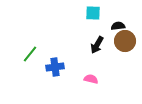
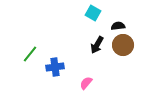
cyan square: rotated 28 degrees clockwise
brown circle: moved 2 px left, 4 px down
pink semicircle: moved 5 px left, 4 px down; rotated 64 degrees counterclockwise
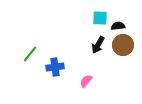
cyan square: moved 7 px right, 5 px down; rotated 28 degrees counterclockwise
black arrow: moved 1 px right
pink semicircle: moved 2 px up
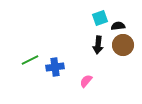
cyan square: rotated 21 degrees counterclockwise
black arrow: rotated 24 degrees counterclockwise
green line: moved 6 px down; rotated 24 degrees clockwise
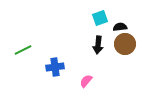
black semicircle: moved 2 px right, 1 px down
brown circle: moved 2 px right, 1 px up
green line: moved 7 px left, 10 px up
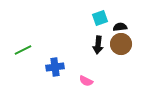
brown circle: moved 4 px left
pink semicircle: rotated 104 degrees counterclockwise
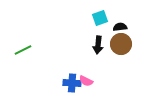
blue cross: moved 17 px right, 16 px down; rotated 12 degrees clockwise
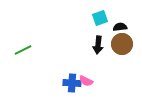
brown circle: moved 1 px right
